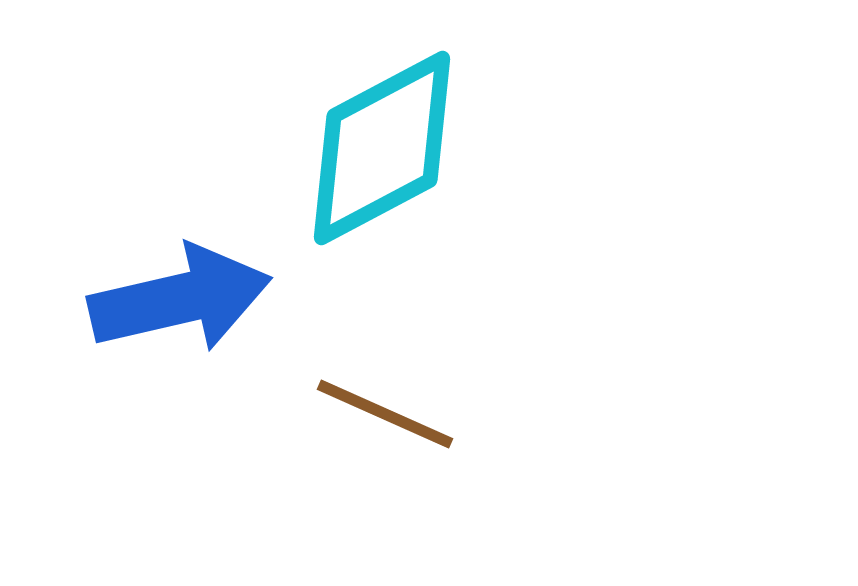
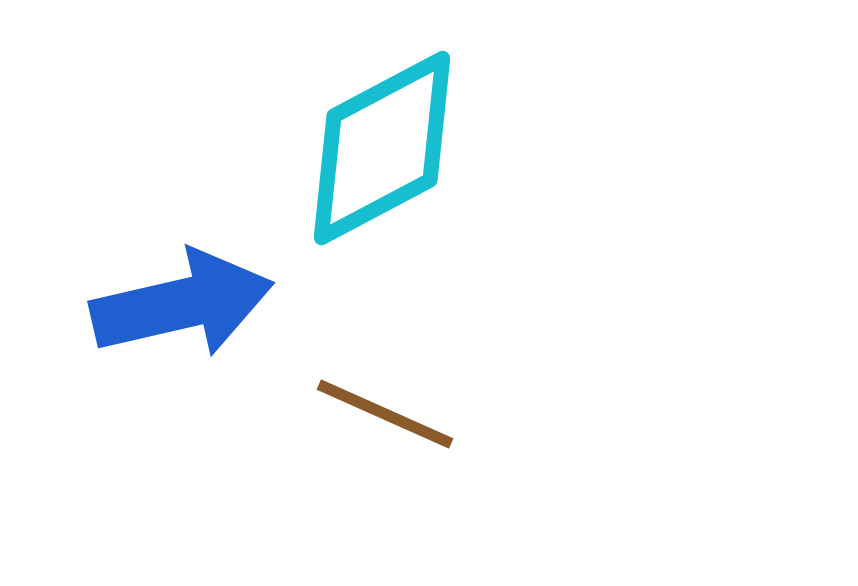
blue arrow: moved 2 px right, 5 px down
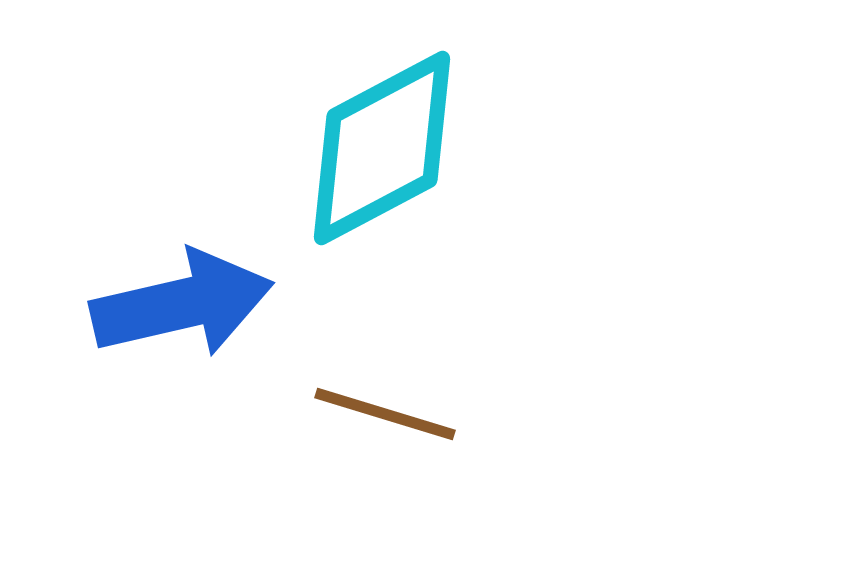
brown line: rotated 7 degrees counterclockwise
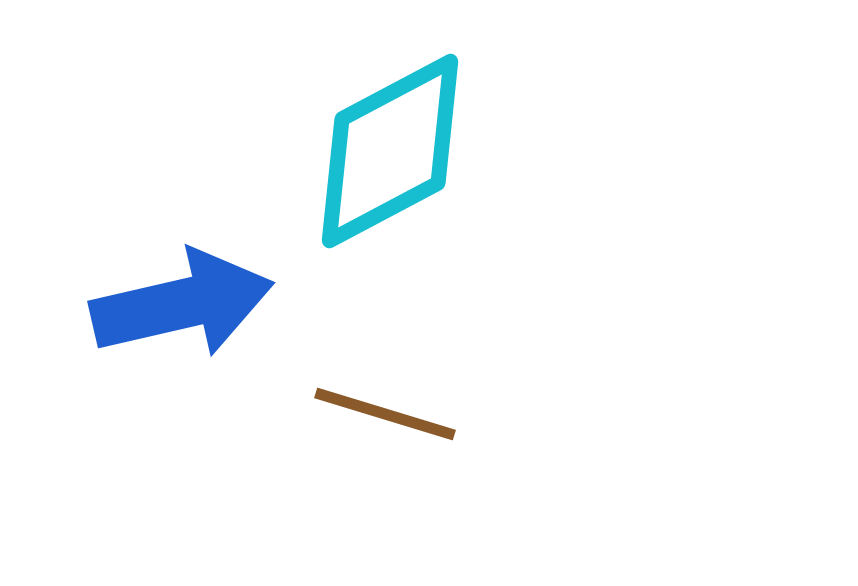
cyan diamond: moved 8 px right, 3 px down
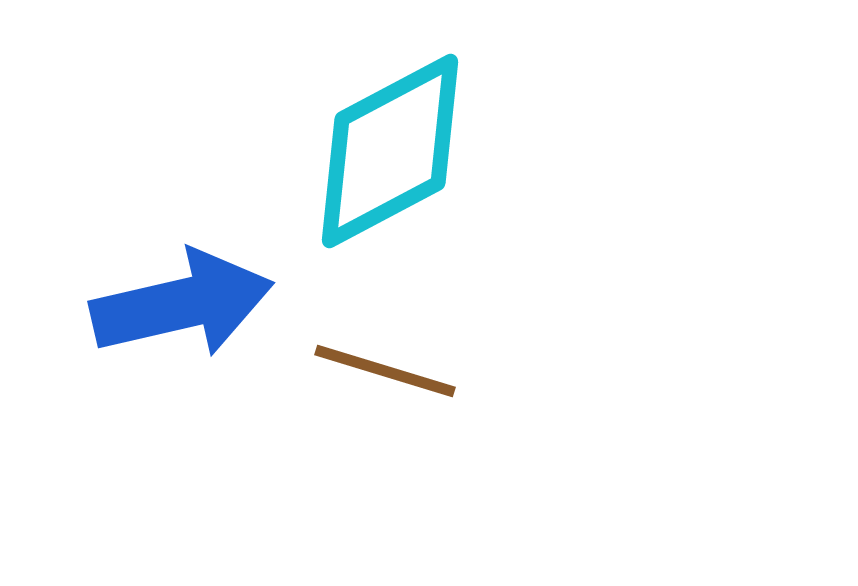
brown line: moved 43 px up
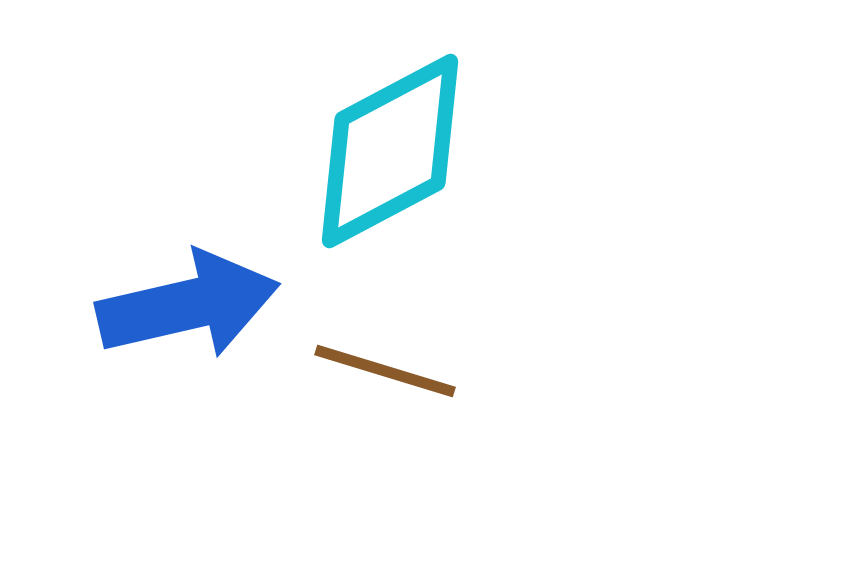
blue arrow: moved 6 px right, 1 px down
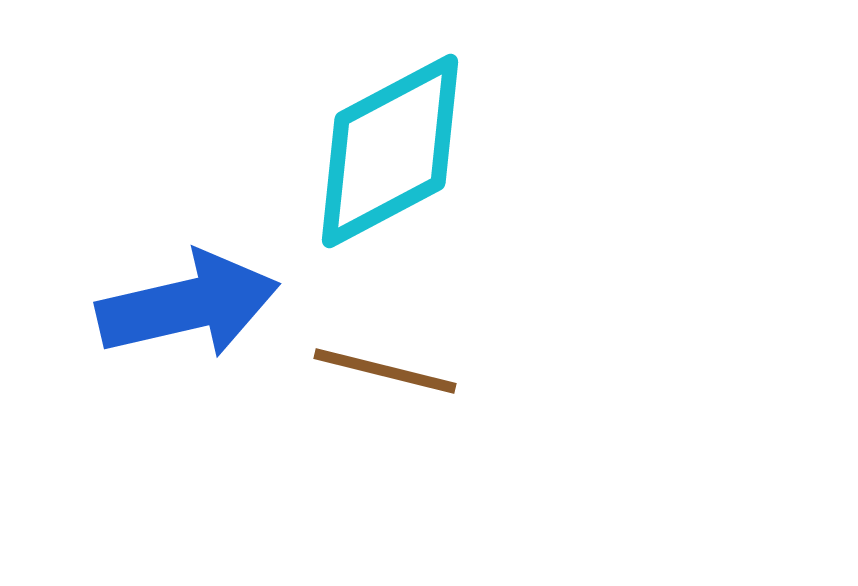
brown line: rotated 3 degrees counterclockwise
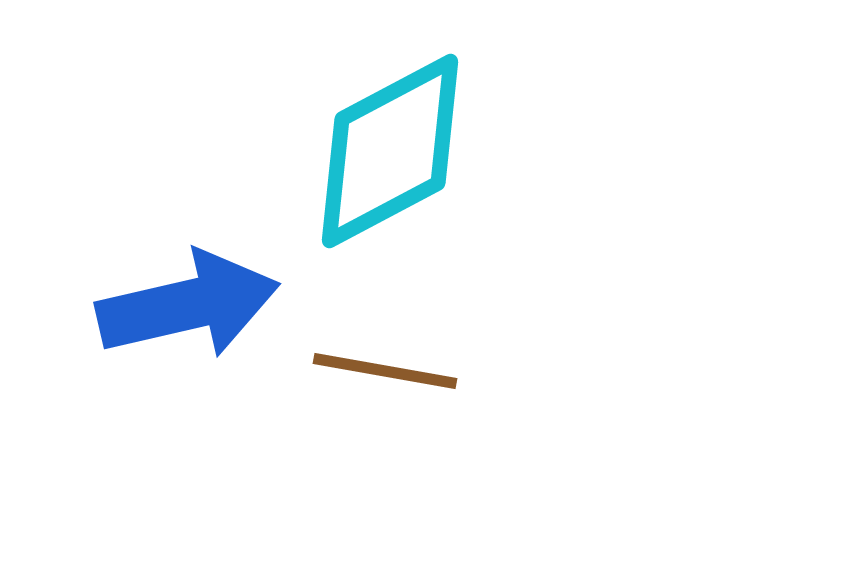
brown line: rotated 4 degrees counterclockwise
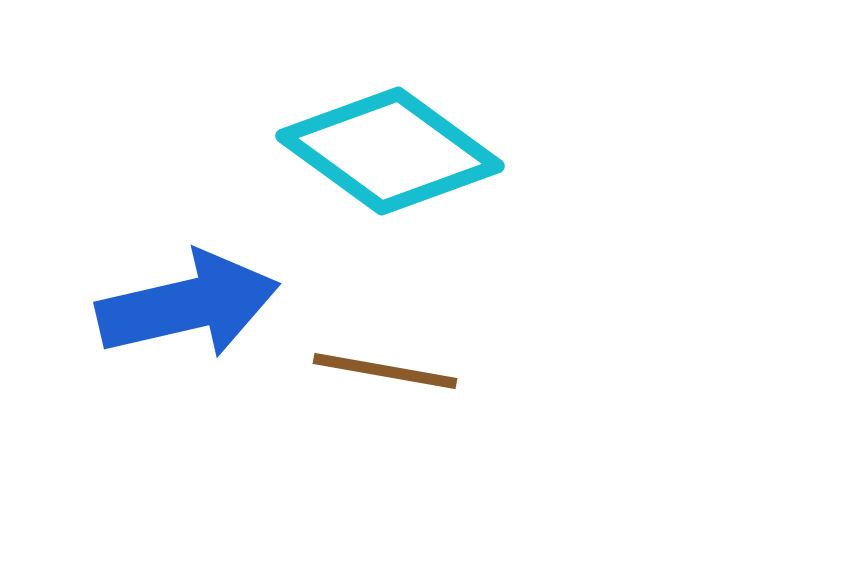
cyan diamond: rotated 64 degrees clockwise
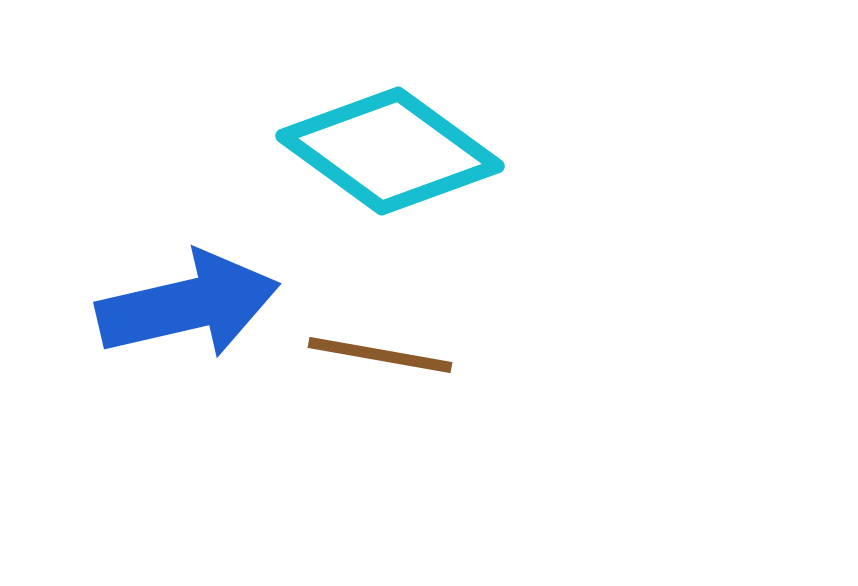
brown line: moved 5 px left, 16 px up
